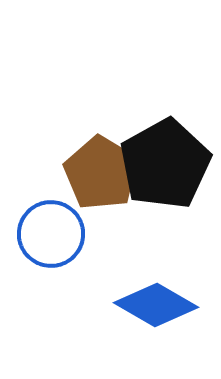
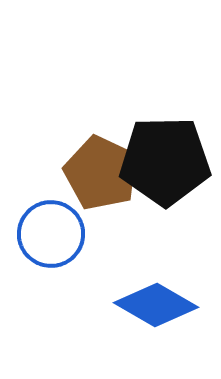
black pentagon: moved 3 px up; rotated 28 degrees clockwise
brown pentagon: rotated 6 degrees counterclockwise
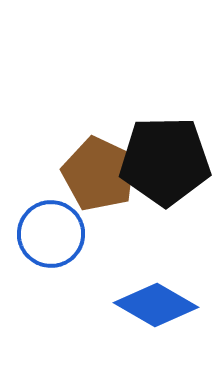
brown pentagon: moved 2 px left, 1 px down
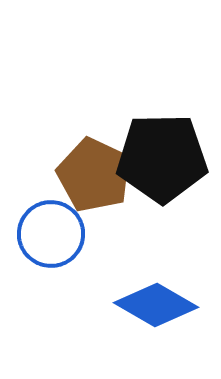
black pentagon: moved 3 px left, 3 px up
brown pentagon: moved 5 px left, 1 px down
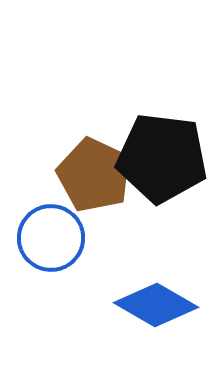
black pentagon: rotated 8 degrees clockwise
blue circle: moved 4 px down
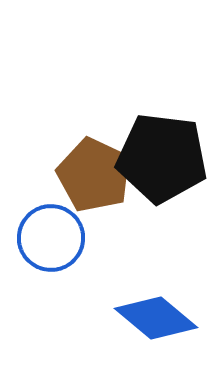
blue diamond: moved 13 px down; rotated 10 degrees clockwise
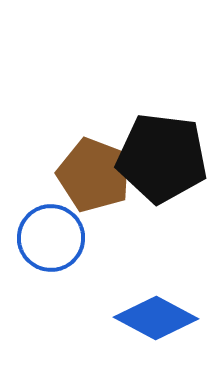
brown pentagon: rotated 4 degrees counterclockwise
blue diamond: rotated 12 degrees counterclockwise
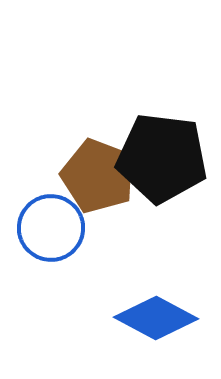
brown pentagon: moved 4 px right, 1 px down
blue circle: moved 10 px up
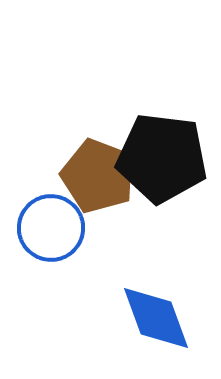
blue diamond: rotated 42 degrees clockwise
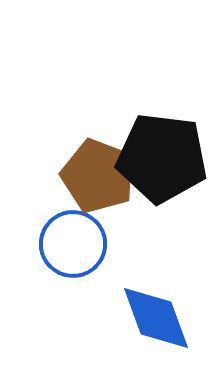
blue circle: moved 22 px right, 16 px down
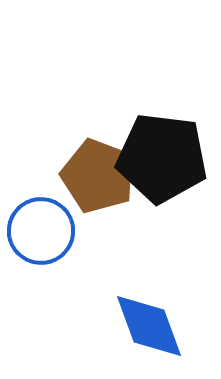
blue circle: moved 32 px left, 13 px up
blue diamond: moved 7 px left, 8 px down
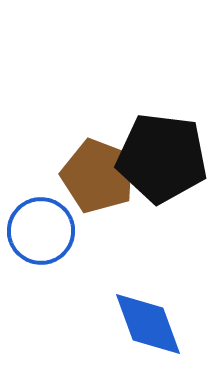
blue diamond: moved 1 px left, 2 px up
